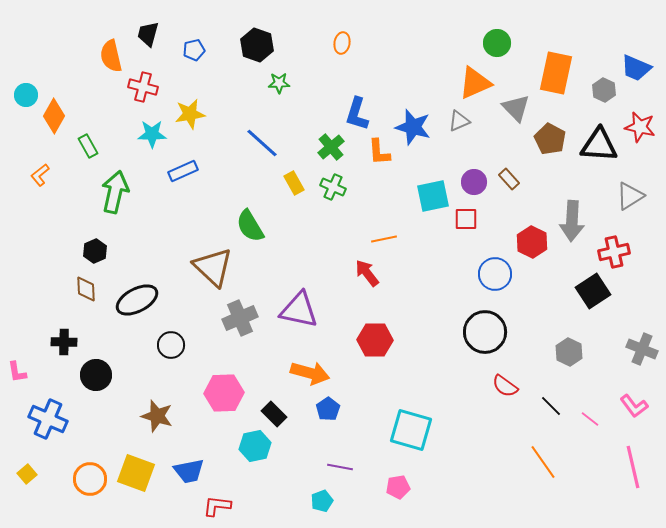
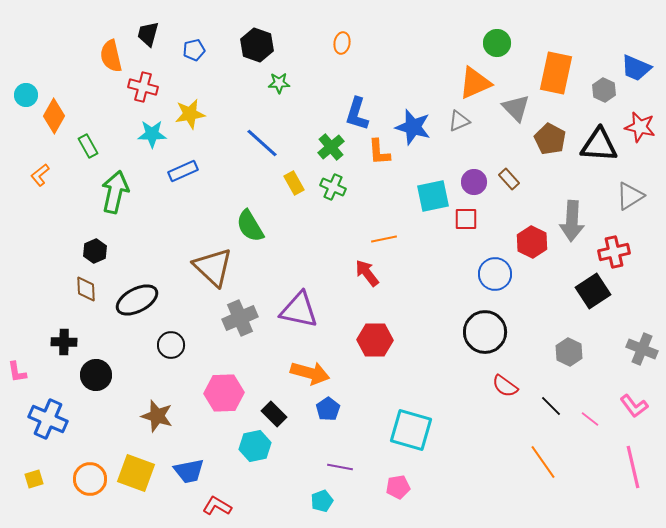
yellow square at (27, 474): moved 7 px right, 5 px down; rotated 24 degrees clockwise
red L-shape at (217, 506): rotated 24 degrees clockwise
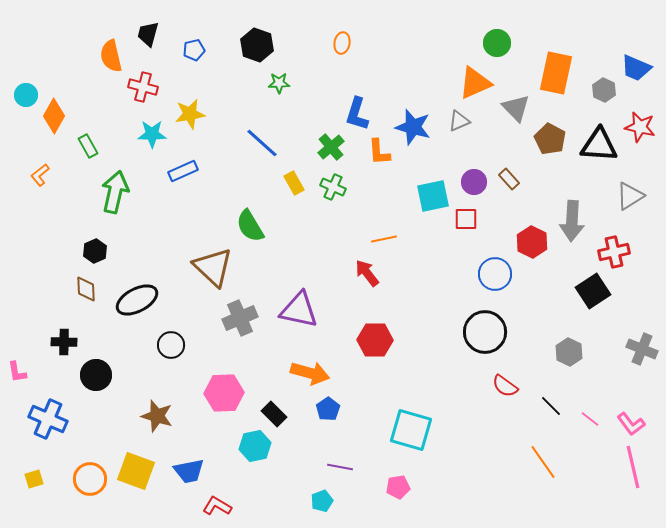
pink L-shape at (634, 406): moved 3 px left, 18 px down
yellow square at (136, 473): moved 2 px up
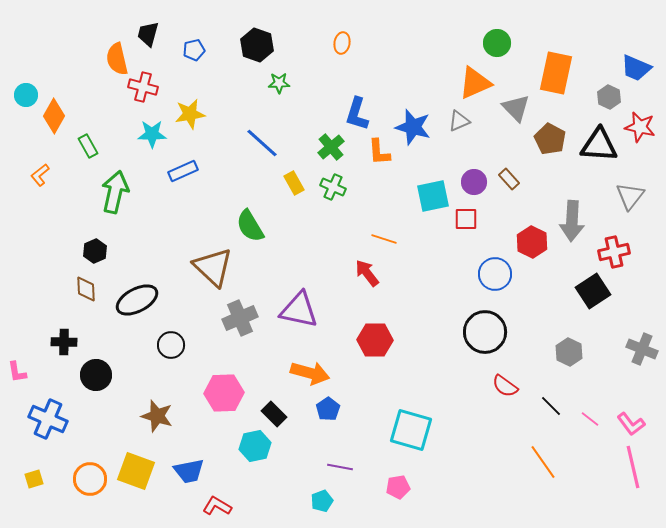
orange semicircle at (111, 56): moved 6 px right, 3 px down
gray hexagon at (604, 90): moved 5 px right, 7 px down
gray triangle at (630, 196): rotated 20 degrees counterclockwise
orange line at (384, 239): rotated 30 degrees clockwise
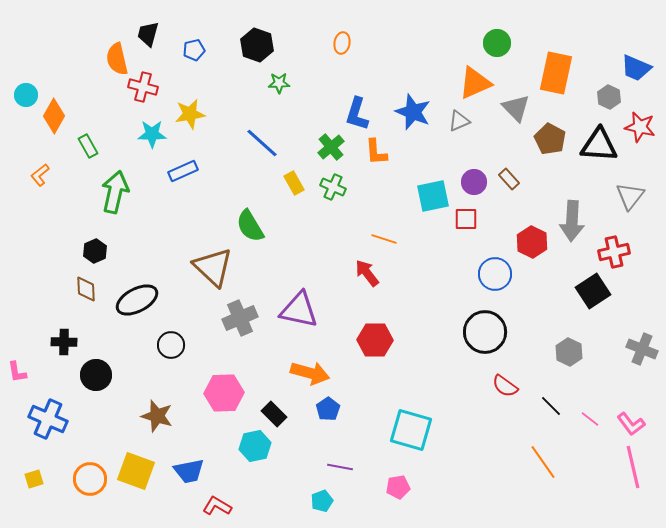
blue star at (413, 127): moved 15 px up; rotated 6 degrees clockwise
orange L-shape at (379, 152): moved 3 px left
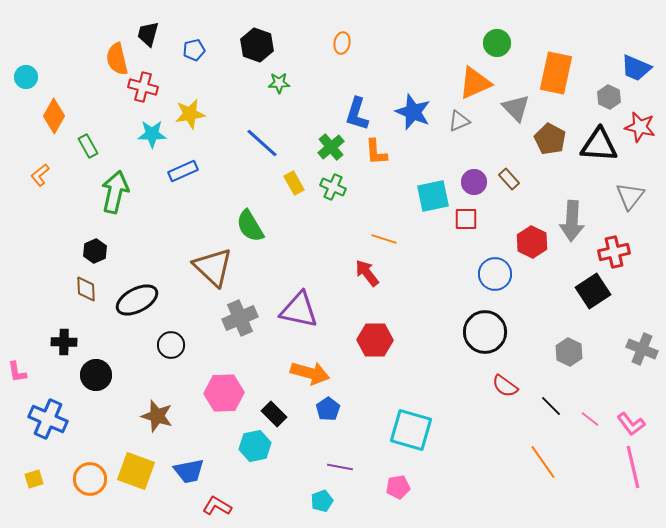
cyan circle at (26, 95): moved 18 px up
